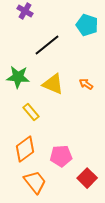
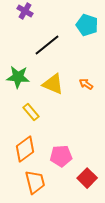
orange trapezoid: rotated 25 degrees clockwise
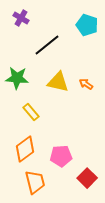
purple cross: moved 4 px left, 7 px down
green star: moved 1 px left, 1 px down
yellow triangle: moved 5 px right, 2 px up; rotated 10 degrees counterclockwise
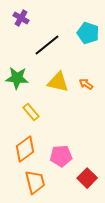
cyan pentagon: moved 1 px right, 8 px down
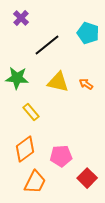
purple cross: rotated 14 degrees clockwise
orange trapezoid: rotated 40 degrees clockwise
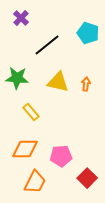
orange arrow: rotated 64 degrees clockwise
orange diamond: rotated 36 degrees clockwise
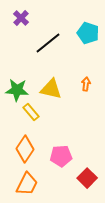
black line: moved 1 px right, 2 px up
green star: moved 12 px down
yellow triangle: moved 7 px left, 7 px down
orange diamond: rotated 56 degrees counterclockwise
orange trapezoid: moved 8 px left, 2 px down
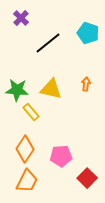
orange trapezoid: moved 3 px up
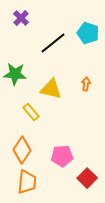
black line: moved 5 px right
green star: moved 2 px left, 16 px up
orange diamond: moved 3 px left, 1 px down
pink pentagon: moved 1 px right
orange trapezoid: moved 1 px down; rotated 20 degrees counterclockwise
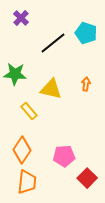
cyan pentagon: moved 2 px left
yellow rectangle: moved 2 px left, 1 px up
pink pentagon: moved 2 px right
